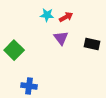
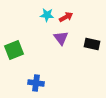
green square: rotated 24 degrees clockwise
blue cross: moved 7 px right, 3 px up
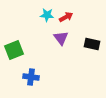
blue cross: moved 5 px left, 6 px up
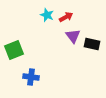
cyan star: rotated 16 degrees clockwise
purple triangle: moved 12 px right, 2 px up
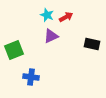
purple triangle: moved 22 px left; rotated 42 degrees clockwise
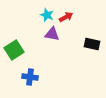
purple triangle: moved 1 px right, 2 px up; rotated 35 degrees clockwise
green square: rotated 12 degrees counterclockwise
blue cross: moved 1 px left
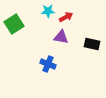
cyan star: moved 1 px right, 4 px up; rotated 24 degrees counterclockwise
purple triangle: moved 9 px right, 3 px down
green square: moved 26 px up
blue cross: moved 18 px right, 13 px up; rotated 14 degrees clockwise
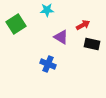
cyan star: moved 1 px left, 1 px up
red arrow: moved 17 px right, 8 px down
green square: moved 2 px right
purple triangle: rotated 21 degrees clockwise
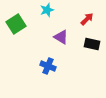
cyan star: rotated 16 degrees counterclockwise
red arrow: moved 4 px right, 6 px up; rotated 16 degrees counterclockwise
blue cross: moved 2 px down
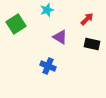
purple triangle: moved 1 px left
